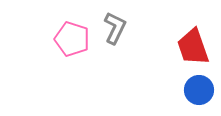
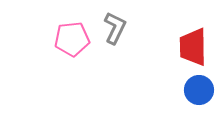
pink pentagon: rotated 24 degrees counterclockwise
red trapezoid: rotated 18 degrees clockwise
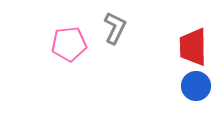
pink pentagon: moved 3 px left, 5 px down
blue circle: moved 3 px left, 4 px up
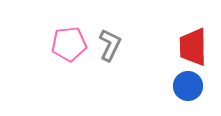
gray L-shape: moved 5 px left, 17 px down
blue circle: moved 8 px left
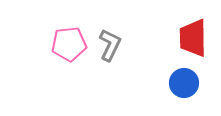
red trapezoid: moved 9 px up
blue circle: moved 4 px left, 3 px up
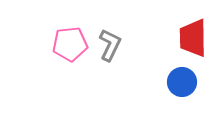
pink pentagon: moved 1 px right
blue circle: moved 2 px left, 1 px up
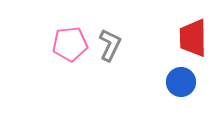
blue circle: moved 1 px left
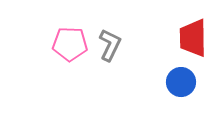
pink pentagon: rotated 8 degrees clockwise
